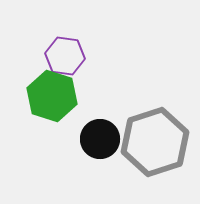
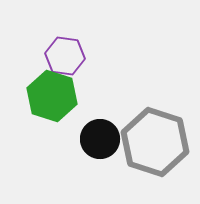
gray hexagon: rotated 24 degrees counterclockwise
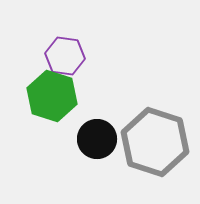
black circle: moved 3 px left
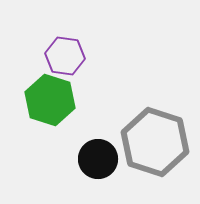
green hexagon: moved 2 px left, 4 px down
black circle: moved 1 px right, 20 px down
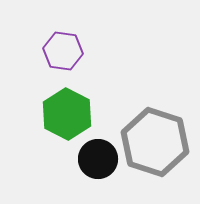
purple hexagon: moved 2 px left, 5 px up
green hexagon: moved 17 px right, 14 px down; rotated 9 degrees clockwise
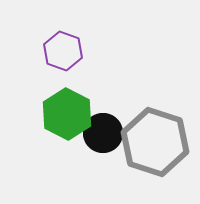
purple hexagon: rotated 12 degrees clockwise
black circle: moved 5 px right, 26 px up
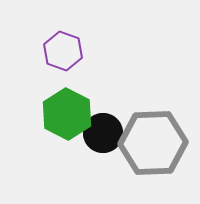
gray hexagon: moved 2 px left, 1 px down; rotated 20 degrees counterclockwise
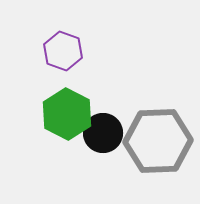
gray hexagon: moved 5 px right, 2 px up
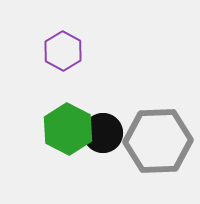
purple hexagon: rotated 9 degrees clockwise
green hexagon: moved 1 px right, 15 px down
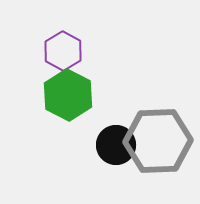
green hexagon: moved 34 px up
black circle: moved 13 px right, 12 px down
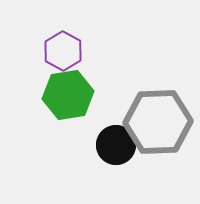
green hexagon: rotated 24 degrees clockwise
gray hexagon: moved 19 px up
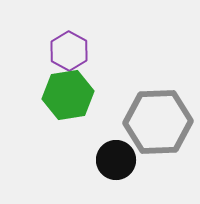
purple hexagon: moved 6 px right
black circle: moved 15 px down
